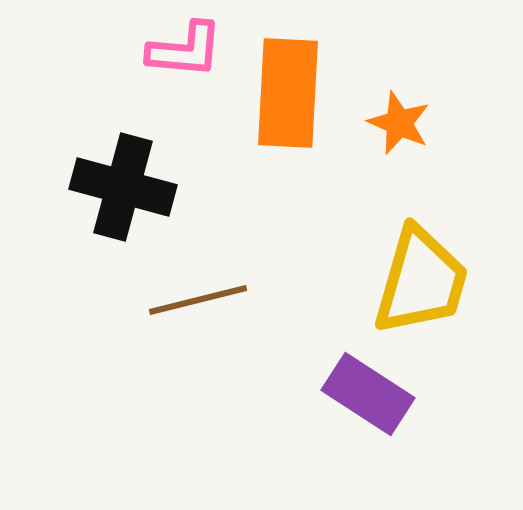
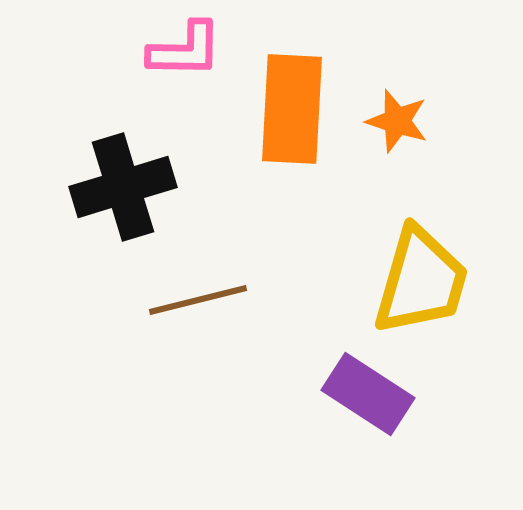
pink L-shape: rotated 4 degrees counterclockwise
orange rectangle: moved 4 px right, 16 px down
orange star: moved 2 px left, 2 px up; rotated 6 degrees counterclockwise
black cross: rotated 32 degrees counterclockwise
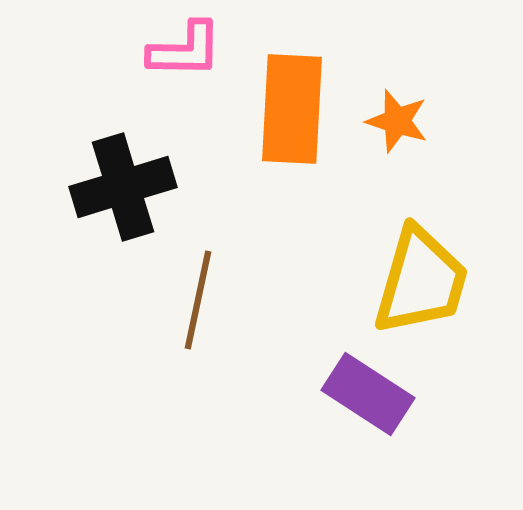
brown line: rotated 64 degrees counterclockwise
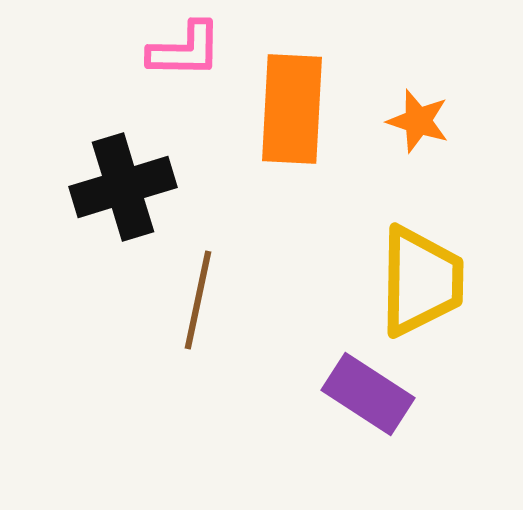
orange star: moved 21 px right
yellow trapezoid: rotated 15 degrees counterclockwise
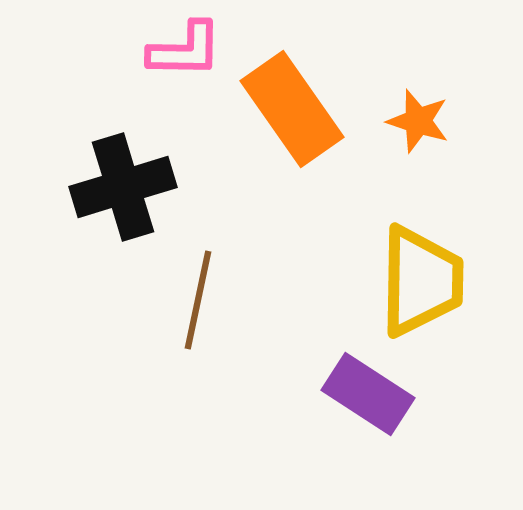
orange rectangle: rotated 38 degrees counterclockwise
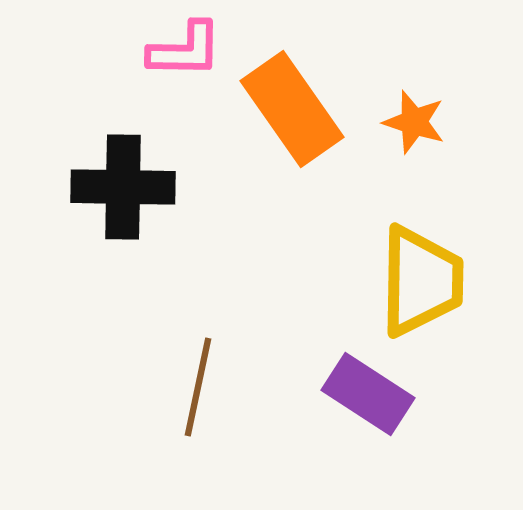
orange star: moved 4 px left, 1 px down
black cross: rotated 18 degrees clockwise
brown line: moved 87 px down
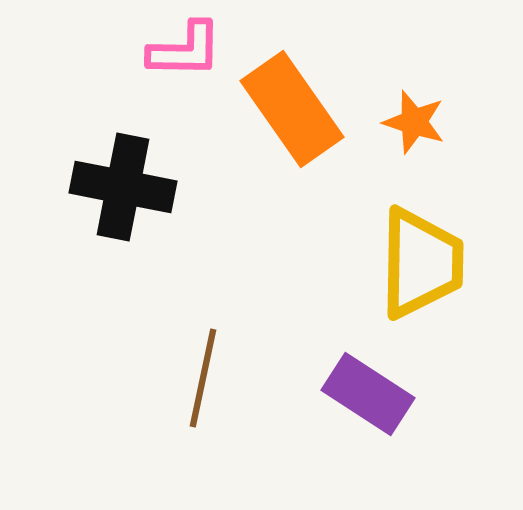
black cross: rotated 10 degrees clockwise
yellow trapezoid: moved 18 px up
brown line: moved 5 px right, 9 px up
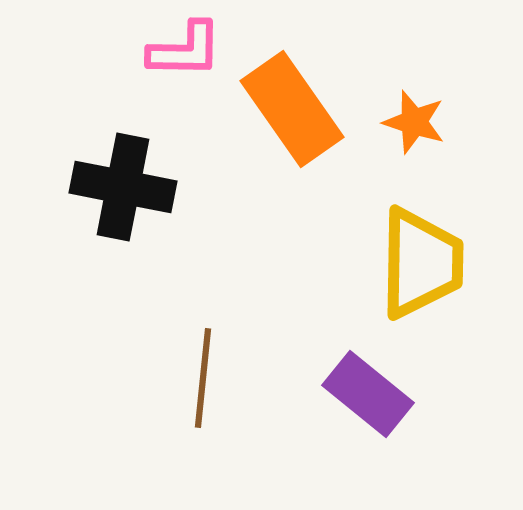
brown line: rotated 6 degrees counterclockwise
purple rectangle: rotated 6 degrees clockwise
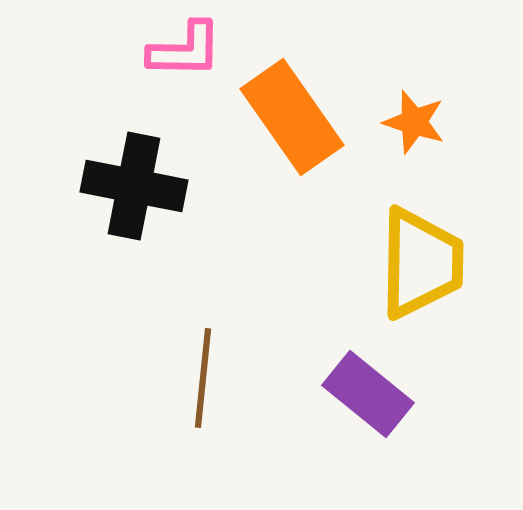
orange rectangle: moved 8 px down
black cross: moved 11 px right, 1 px up
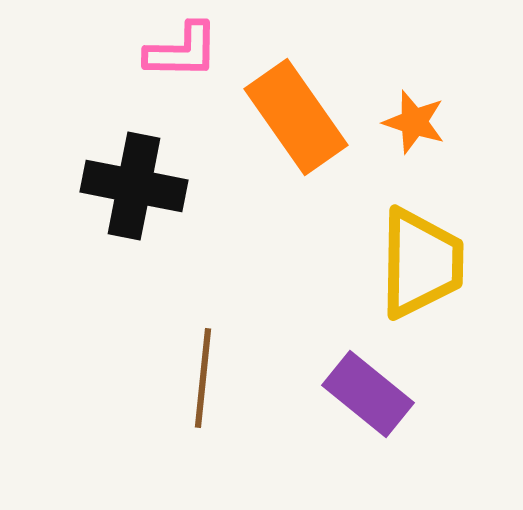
pink L-shape: moved 3 px left, 1 px down
orange rectangle: moved 4 px right
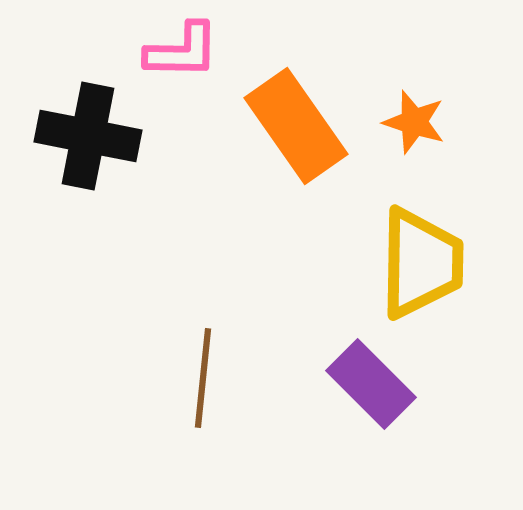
orange rectangle: moved 9 px down
black cross: moved 46 px left, 50 px up
purple rectangle: moved 3 px right, 10 px up; rotated 6 degrees clockwise
